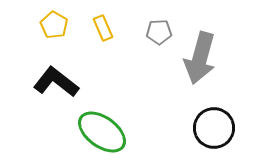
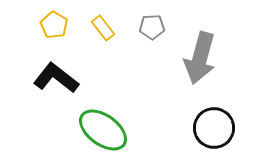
yellow rectangle: rotated 15 degrees counterclockwise
gray pentagon: moved 7 px left, 5 px up
black L-shape: moved 4 px up
green ellipse: moved 1 px right, 2 px up
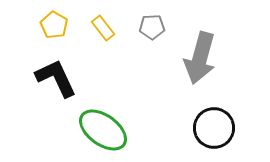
black L-shape: rotated 27 degrees clockwise
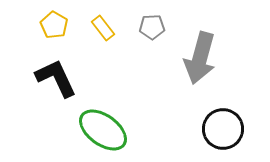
black circle: moved 9 px right, 1 px down
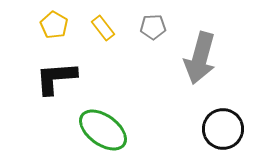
gray pentagon: moved 1 px right
black L-shape: rotated 69 degrees counterclockwise
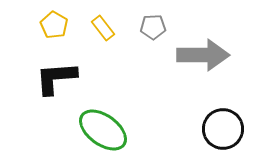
gray arrow: moved 3 px right, 3 px up; rotated 105 degrees counterclockwise
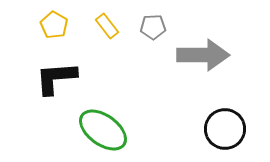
yellow rectangle: moved 4 px right, 2 px up
black circle: moved 2 px right
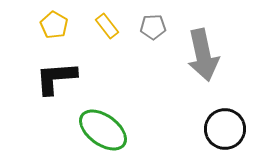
gray arrow: rotated 78 degrees clockwise
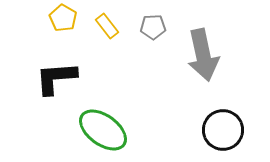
yellow pentagon: moved 9 px right, 7 px up
black circle: moved 2 px left, 1 px down
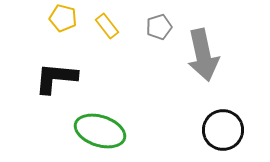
yellow pentagon: rotated 16 degrees counterclockwise
gray pentagon: moved 6 px right; rotated 15 degrees counterclockwise
black L-shape: rotated 9 degrees clockwise
green ellipse: moved 3 px left, 1 px down; rotated 18 degrees counterclockwise
